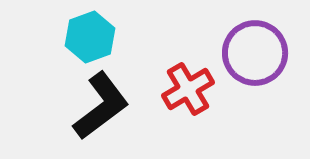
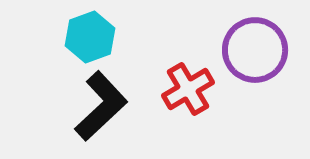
purple circle: moved 3 px up
black L-shape: rotated 6 degrees counterclockwise
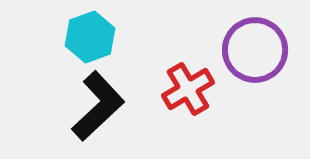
black L-shape: moved 3 px left
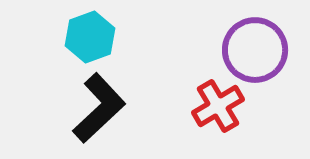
red cross: moved 30 px right, 17 px down
black L-shape: moved 1 px right, 2 px down
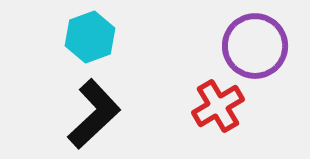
purple circle: moved 4 px up
black L-shape: moved 5 px left, 6 px down
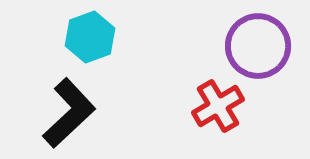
purple circle: moved 3 px right
black L-shape: moved 25 px left, 1 px up
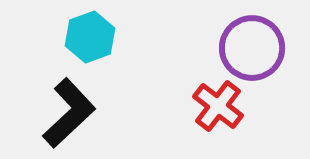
purple circle: moved 6 px left, 2 px down
red cross: rotated 21 degrees counterclockwise
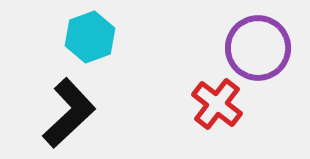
purple circle: moved 6 px right
red cross: moved 1 px left, 2 px up
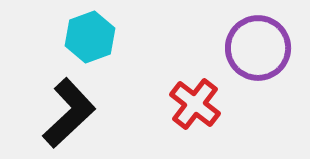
red cross: moved 22 px left
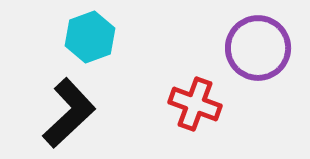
red cross: rotated 18 degrees counterclockwise
